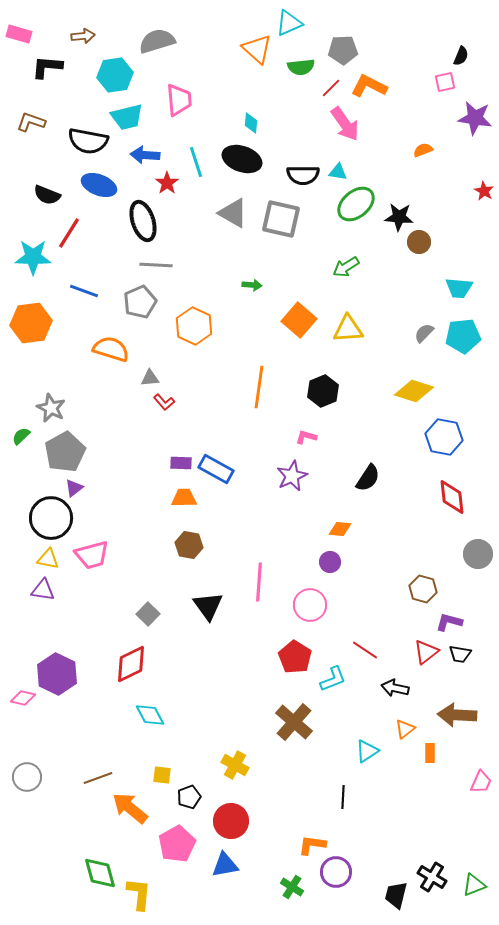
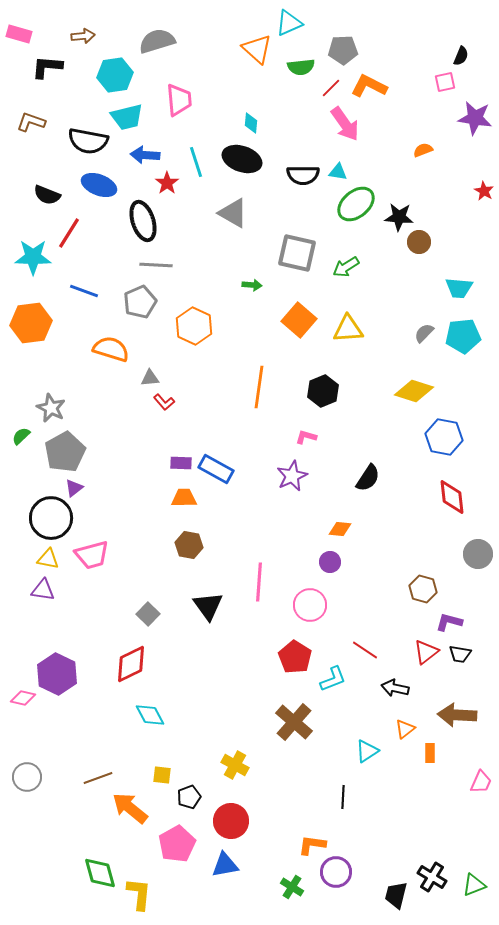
gray square at (281, 219): moved 16 px right, 34 px down
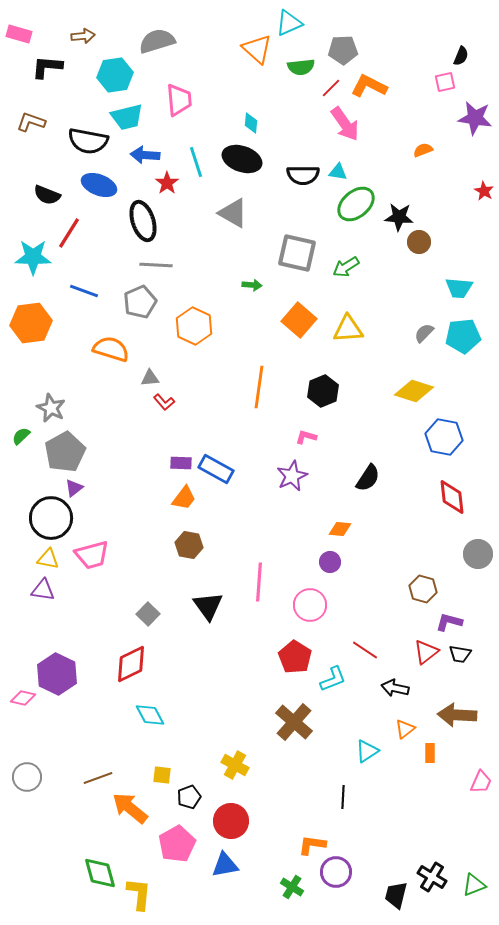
orange trapezoid at (184, 498): rotated 128 degrees clockwise
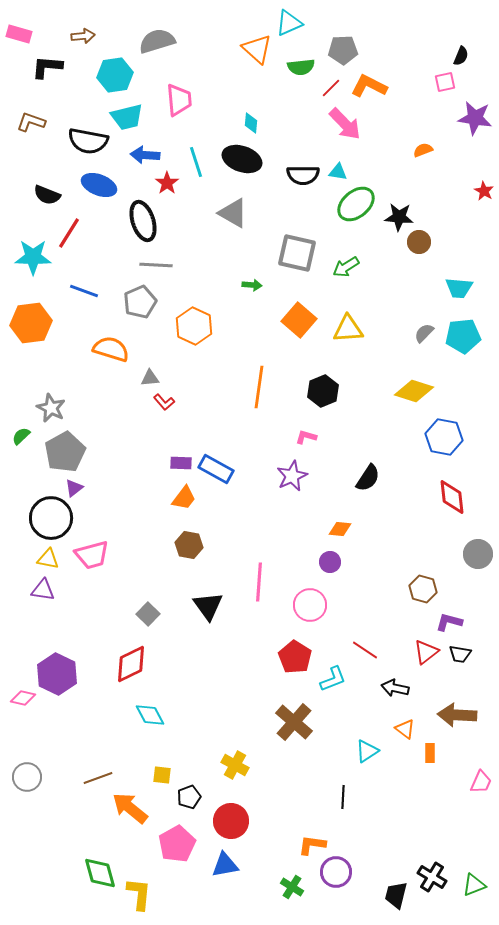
pink arrow at (345, 124): rotated 9 degrees counterclockwise
orange triangle at (405, 729): rotated 45 degrees counterclockwise
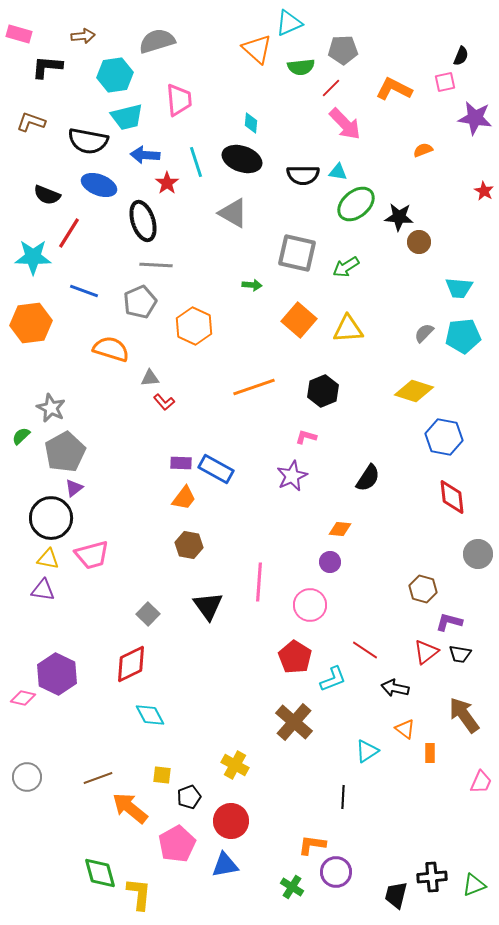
orange L-shape at (369, 86): moved 25 px right, 3 px down
orange line at (259, 387): moved 5 px left; rotated 63 degrees clockwise
brown arrow at (457, 715): moved 7 px right; rotated 51 degrees clockwise
black cross at (432, 877): rotated 36 degrees counterclockwise
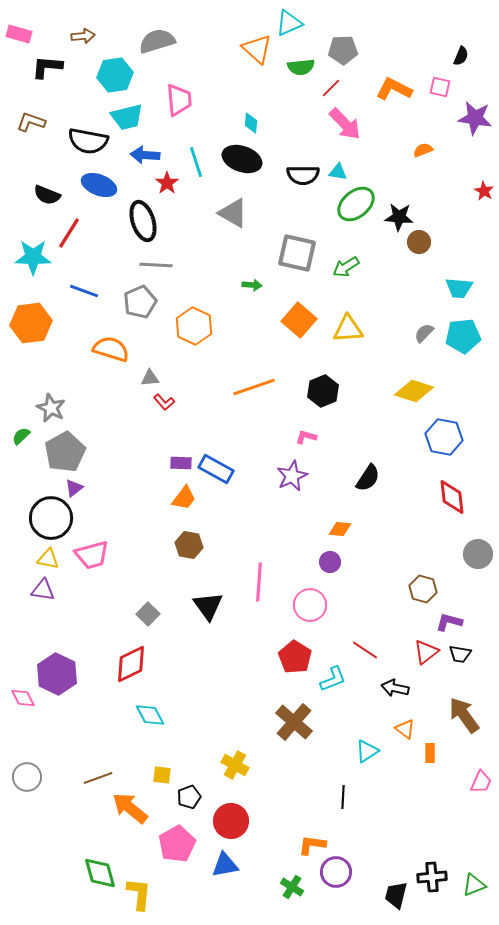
pink square at (445, 82): moved 5 px left, 5 px down; rotated 25 degrees clockwise
pink diamond at (23, 698): rotated 50 degrees clockwise
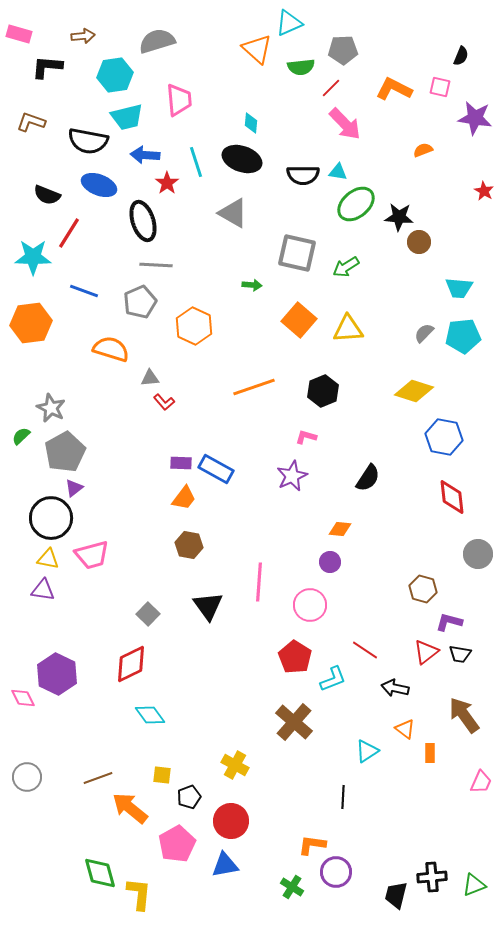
cyan diamond at (150, 715): rotated 8 degrees counterclockwise
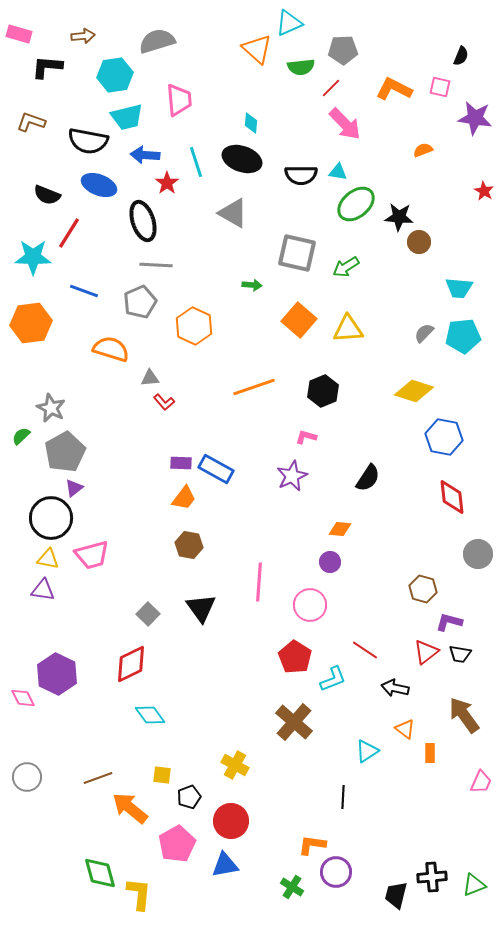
black semicircle at (303, 175): moved 2 px left
black triangle at (208, 606): moved 7 px left, 2 px down
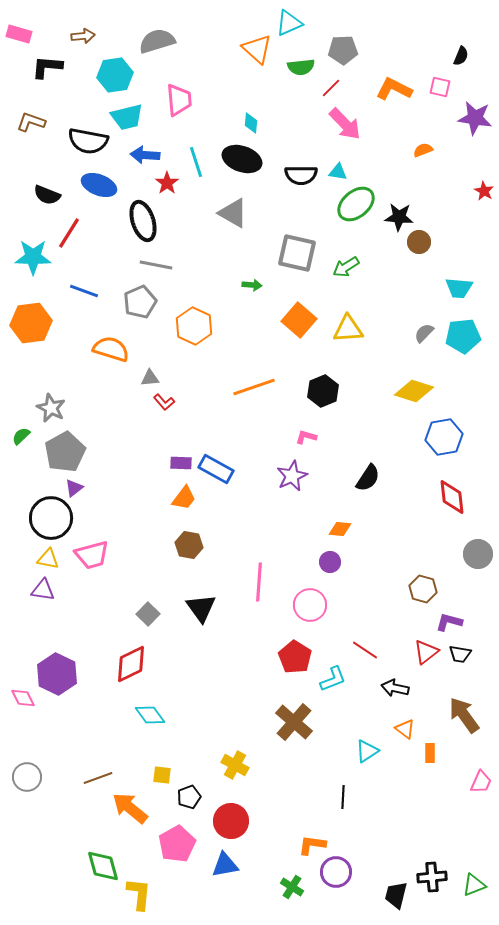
gray line at (156, 265): rotated 8 degrees clockwise
blue hexagon at (444, 437): rotated 21 degrees counterclockwise
green diamond at (100, 873): moved 3 px right, 7 px up
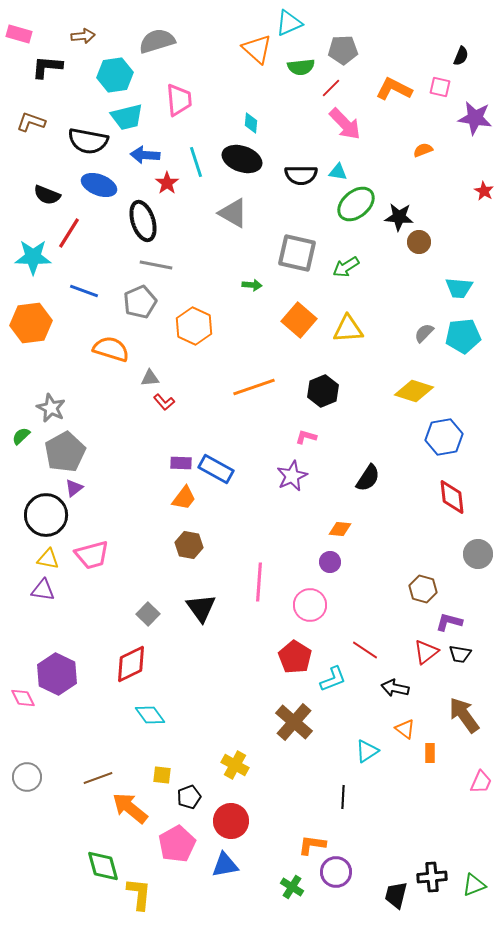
black circle at (51, 518): moved 5 px left, 3 px up
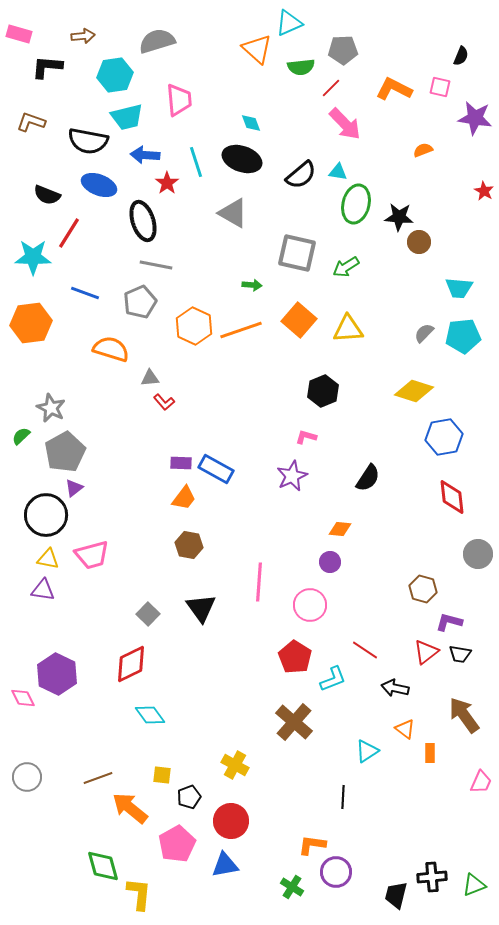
cyan diamond at (251, 123): rotated 25 degrees counterclockwise
black semicircle at (301, 175): rotated 40 degrees counterclockwise
green ellipse at (356, 204): rotated 36 degrees counterclockwise
blue line at (84, 291): moved 1 px right, 2 px down
orange line at (254, 387): moved 13 px left, 57 px up
